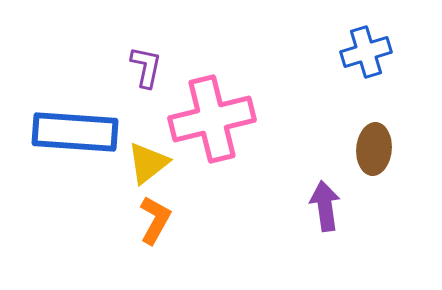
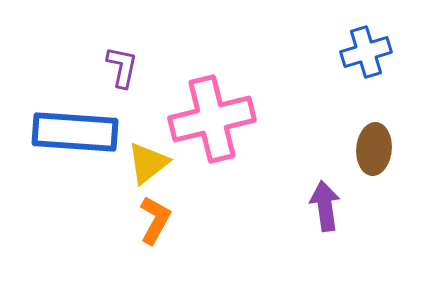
purple L-shape: moved 24 px left
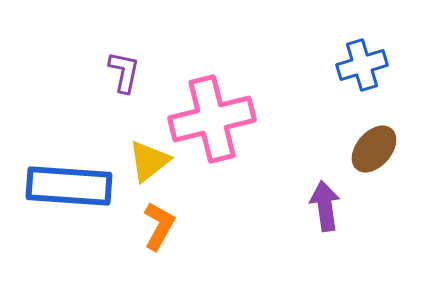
blue cross: moved 4 px left, 13 px down
purple L-shape: moved 2 px right, 5 px down
blue rectangle: moved 6 px left, 54 px down
brown ellipse: rotated 36 degrees clockwise
yellow triangle: moved 1 px right, 2 px up
orange L-shape: moved 4 px right, 6 px down
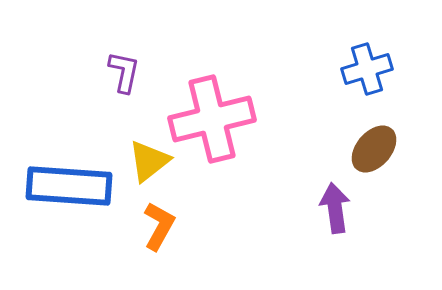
blue cross: moved 5 px right, 4 px down
purple arrow: moved 10 px right, 2 px down
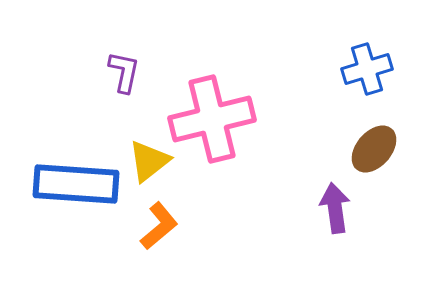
blue rectangle: moved 7 px right, 2 px up
orange L-shape: rotated 21 degrees clockwise
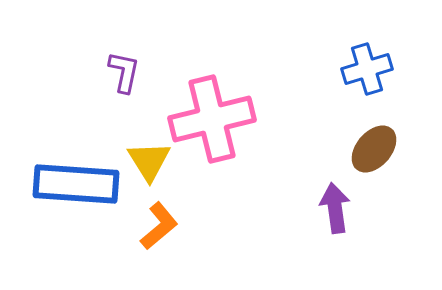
yellow triangle: rotated 24 degrees counterclockwise
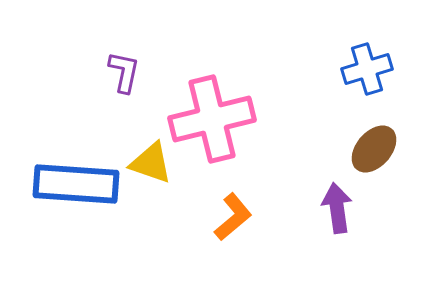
yellow triangle: moved 2 px right, 2 px down; rotated 39 degrees counterclockwise
purple arrow: moved 2 px right
orange L-shape: moved 74 px right, 9 px up
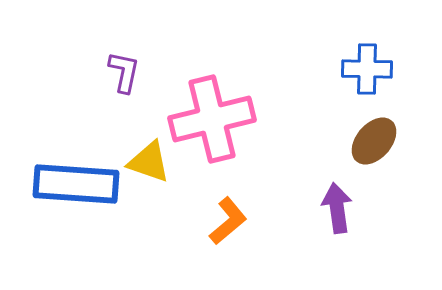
blue cross: rotated 18 degrees clockwise
brown ellipse: moved 8 px up
yellow triangle: moved 2 px left, 1 px up
orange L-shape: moved 5 px left, 4 px down
